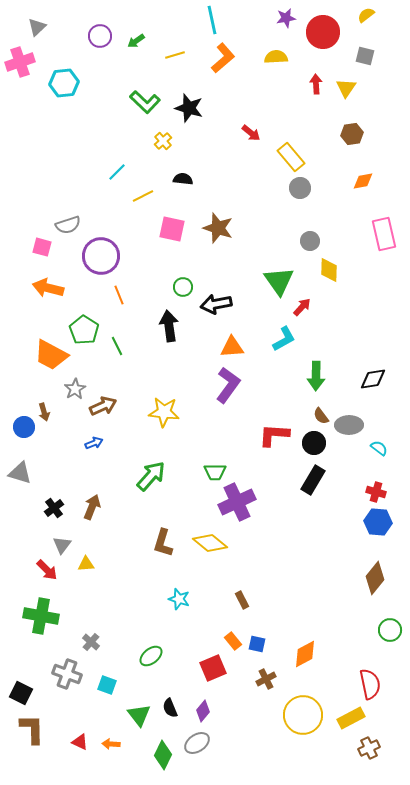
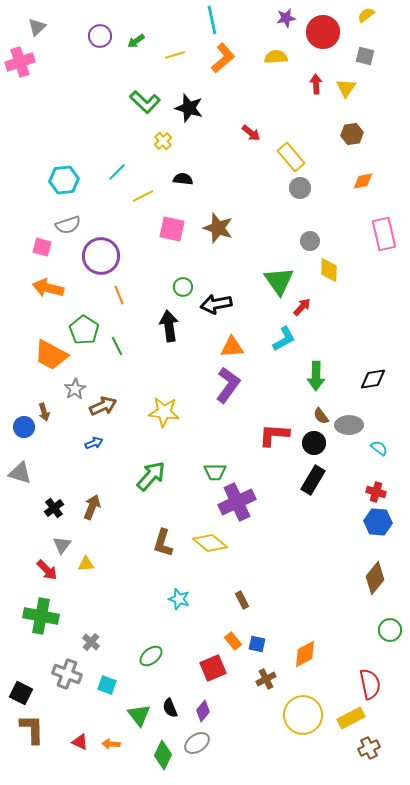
cyan hexagon at (64, 83): moved 97 px down
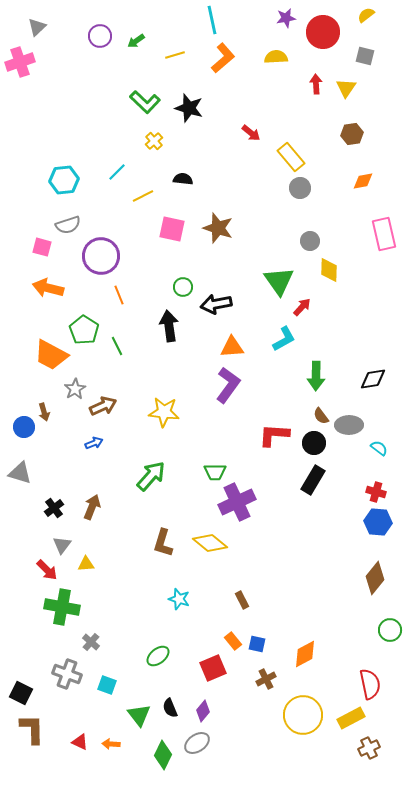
yellow cross at (163, 141): moved 9 px left
green cross at (41, 616): moved 21 px right, 9 px up
green ellipse at (151, 656): moved 7 px right
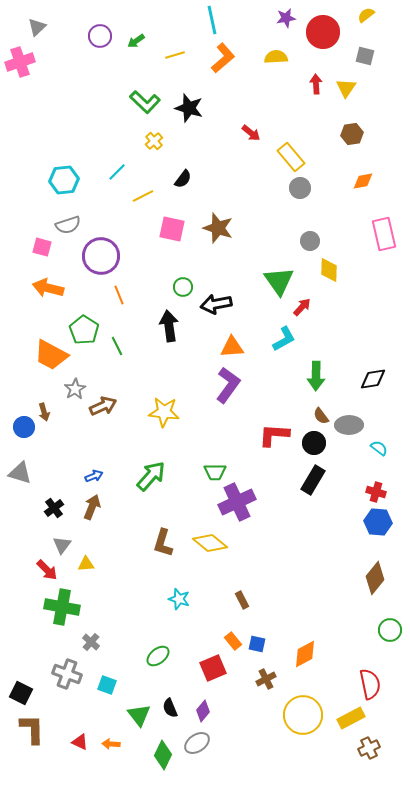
black semicircle at (183, 179): rotated 120 degrees clockwise
blue arrow at (94, 443): moved 33 px down
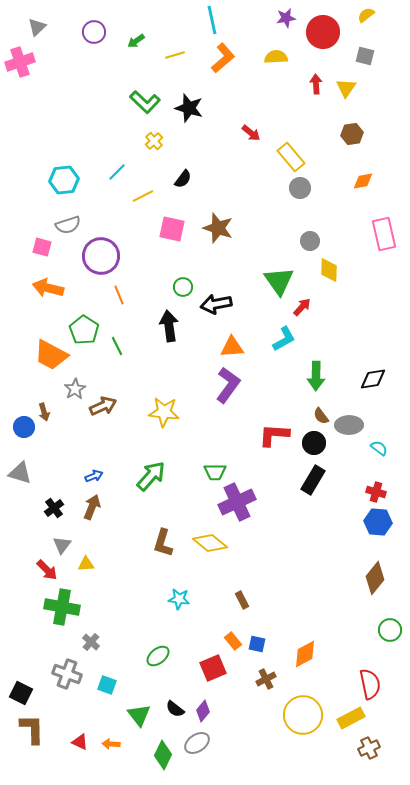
purple circle at (100, 36): moved 6 px left, 4 px up
cyan star at (179, 599): rotated 10 degrees counterclockwise
black semicircle at (170, 708): moved 5 px right, 1 px down; rotated 30 degrees counterclockwise
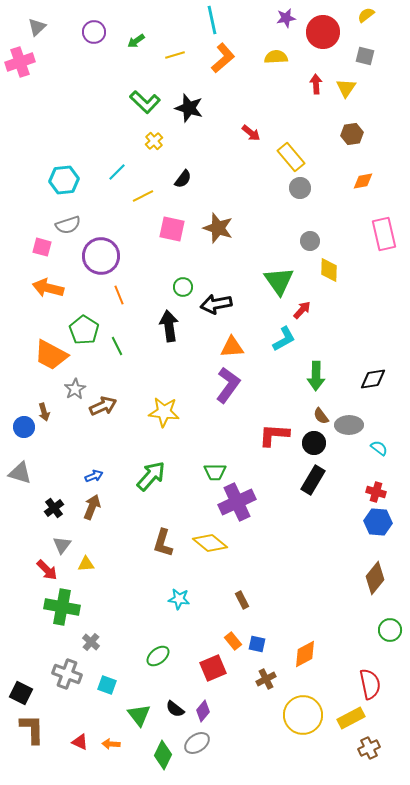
red arrow at (302, 307): moved 3 px down
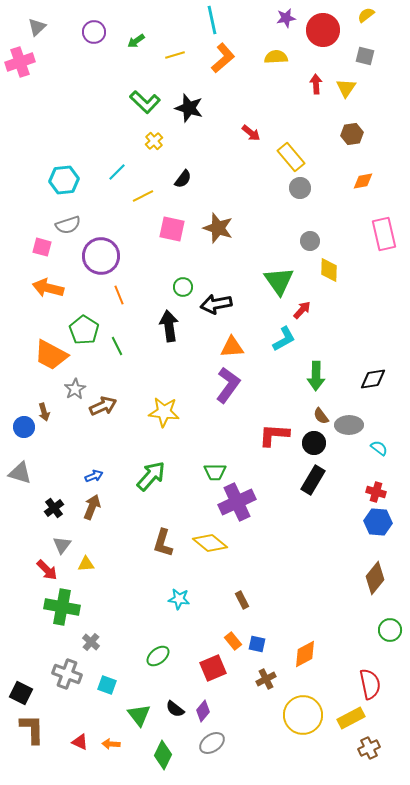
red circle at (323, 32): moved 2 px up
gray ellipse at (197, 743): moved 15 px right
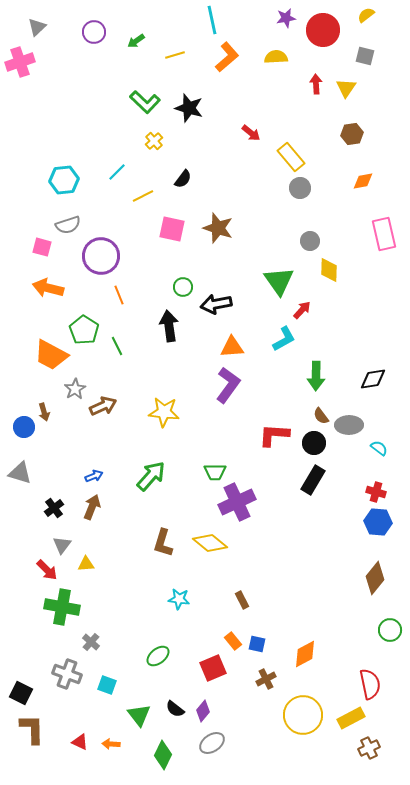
orange L-shape at (223, 58): moved 4 px right, 1 px up
